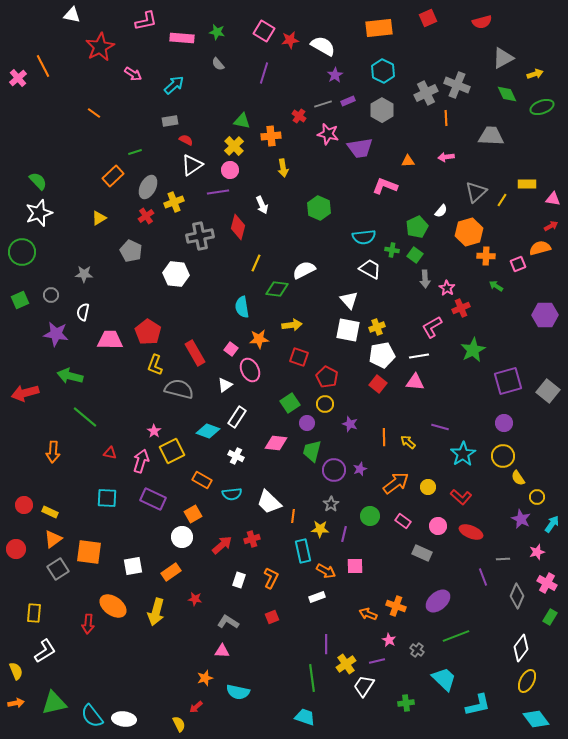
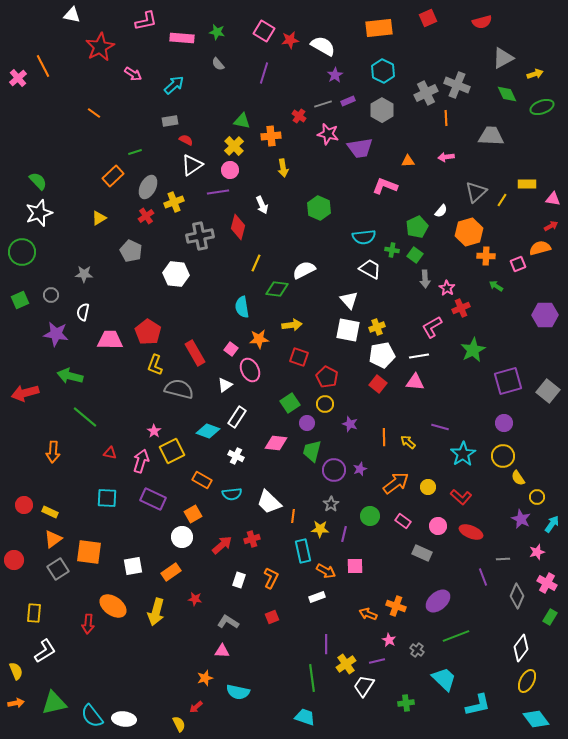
red circle at (16, 549): moved 2 px left, 11 px down
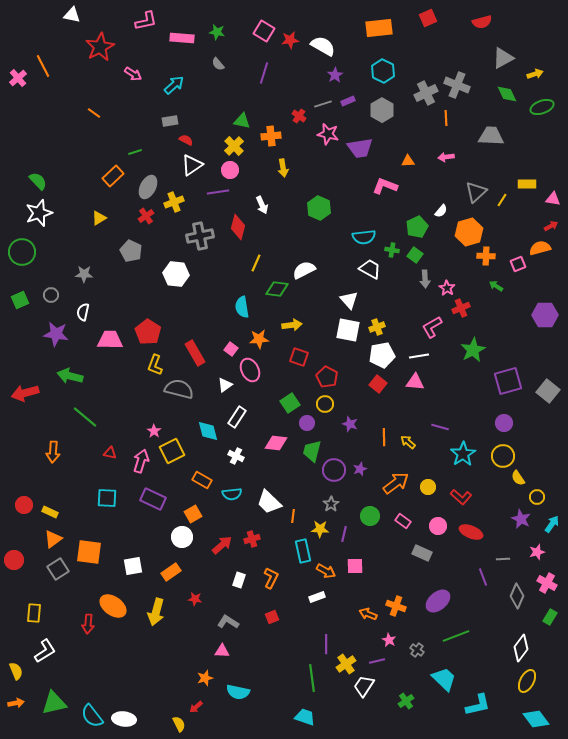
cyan diamond at (208, 431): rotated 55 degrees clockwise
green cross at (406, 703): moved 2 px up; rotated 28 degrees counterclockwise
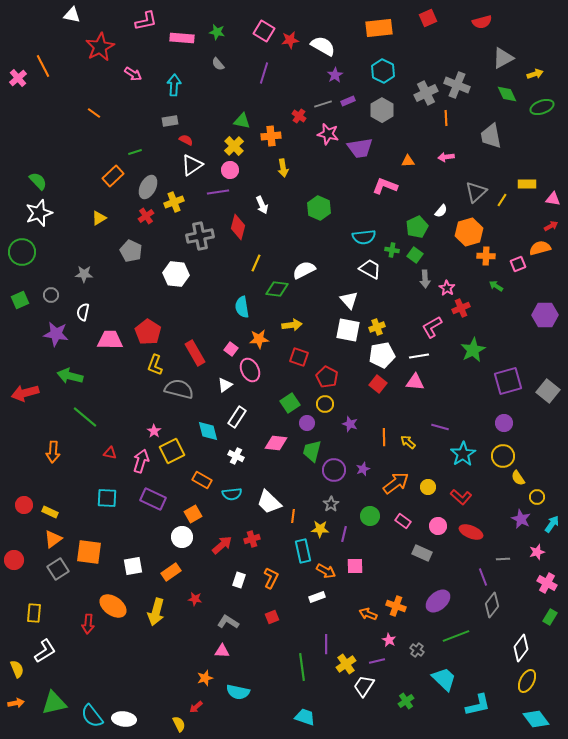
cyan arrow at (174, 85): rotated 45 degrees counterclockwise
gray trapezoid at (491, 136): rotated 104 degrees counterclockwise
purple star at (360, 469): moved 3 px right
gray diamond at (517, 596): moved 25 px left, 9 px down; rotated 15 degrees clockwise
yellow semicircle at (16, 671): moved 1 px right, 2 px up
green line at (312, 678): moved 10 px left, 11 px up
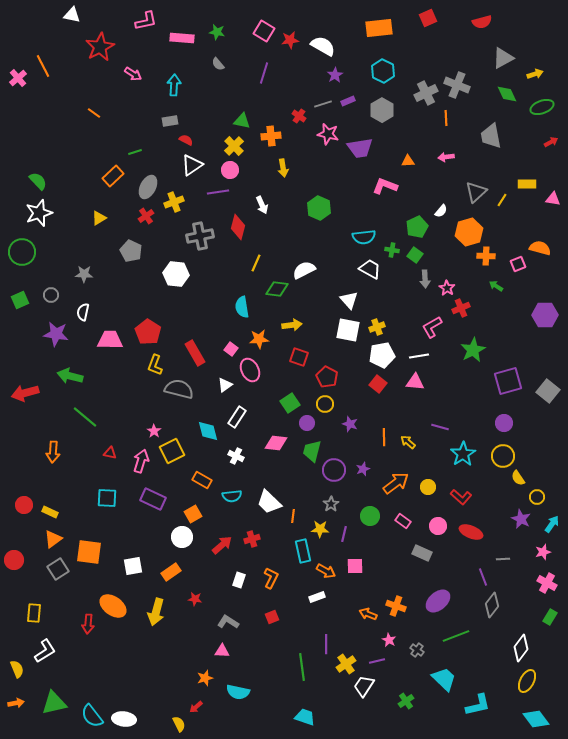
red arrow at (551, 226): moved 84 px up
orange semicircle at (540, 248): rotated 30 degrees clockwise
cyan semicircle at (232, 494): moved 2 px down
pink star at (537, 552): moved 6 px right
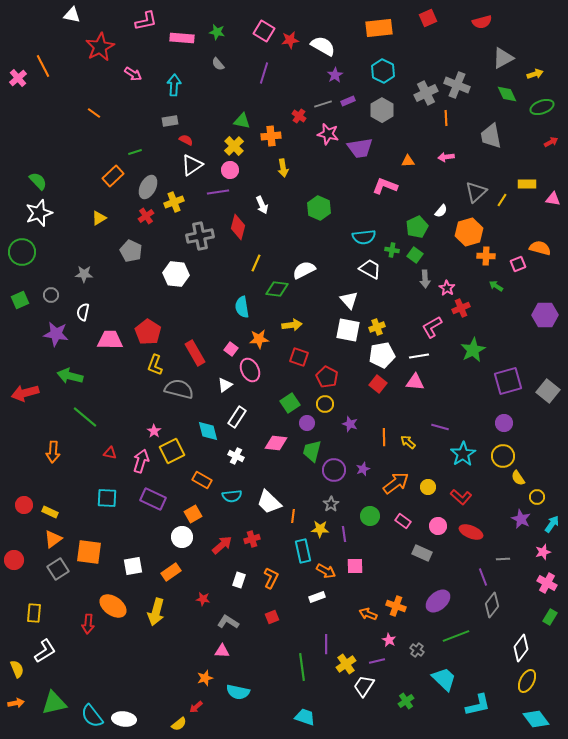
purple line at (344, 534): rotated 21 degrees counterclockwise
red star at (195, 599): moved 8 px right
yellow semicircle at (179, 724): rotated 77 degrees clockwise
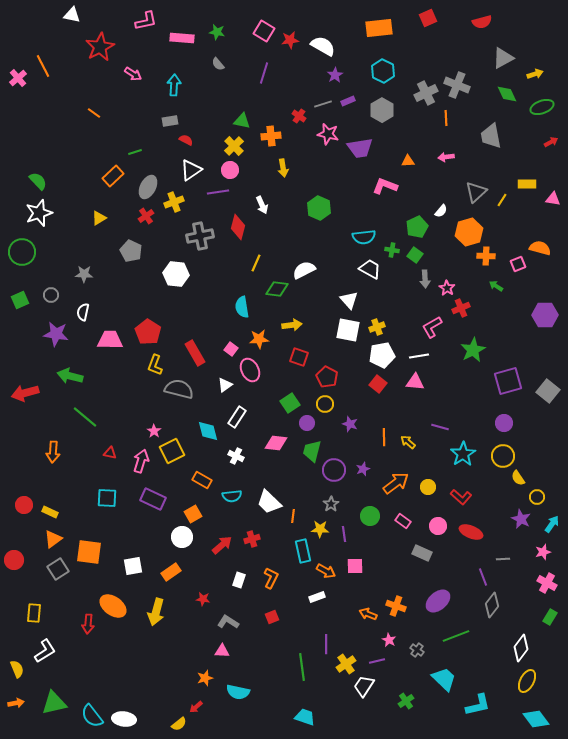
white triangle at (192, 165): moved 1 px left, 5 px down
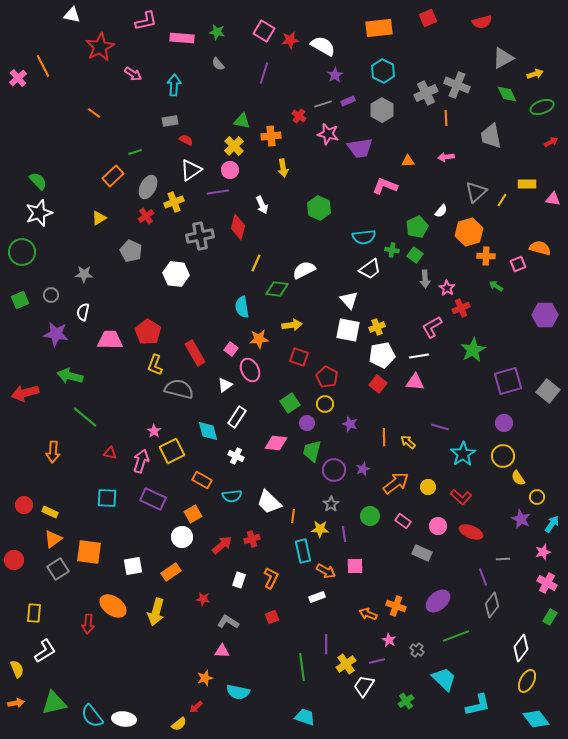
white trapezoid at (370, 269): rotated 115 degrees clockwise
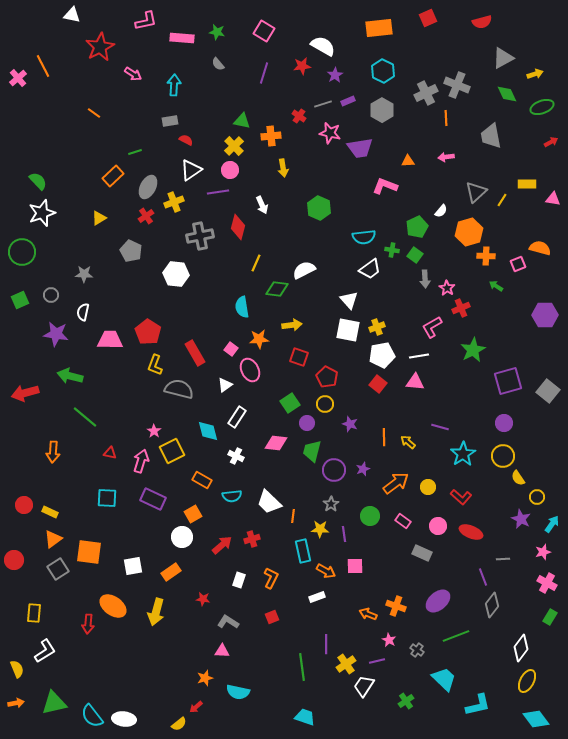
red star at (290, 40): moved 12 px right, 26 px down
pink star at (328, 134): moved 2 px right, 1 px up
white star at (39, 213): moved 3 px right
